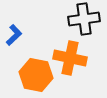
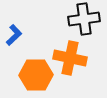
orange hexagon: rotated 12 degrees counterclockwise
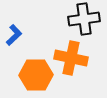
orange cross: moved 1 px right
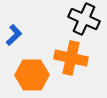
black cross: rotated 32 degrees clockwise
orange hexagon: moved 4 px left
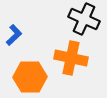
orange hexagon: moved 2 px left, 2 px down
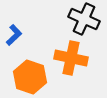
orange hexagon: rotated 20 degrees clockwise
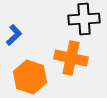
black cross: rotated 28 degrees counterclockwise
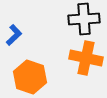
orange cross: moved 15 px right
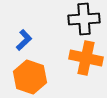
blue L-shape: moved 10 px right, 5 px down
